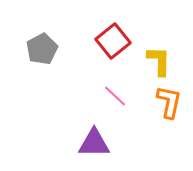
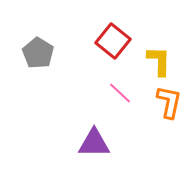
red square: rotated 12 degrees counterclockwise
gray pentagon: moved 4 px left, 4 px down; rotated 12 degrees counterclockwise
pink line: moved 5 px right, 3 px up
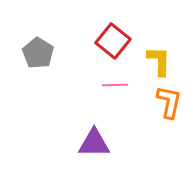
pink line: moved 5 px left, 8 px up; rotated 45 degrees counterclockwise
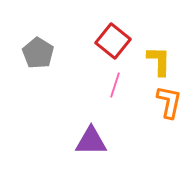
pink line: rotated 70 degrees counterclockwise
purple triangle: moved 3 px left, 2 px up
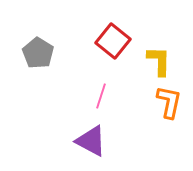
pink line: moved 14 px left, 11 px down
purple triangle: rotated 28 degrees clockwise
